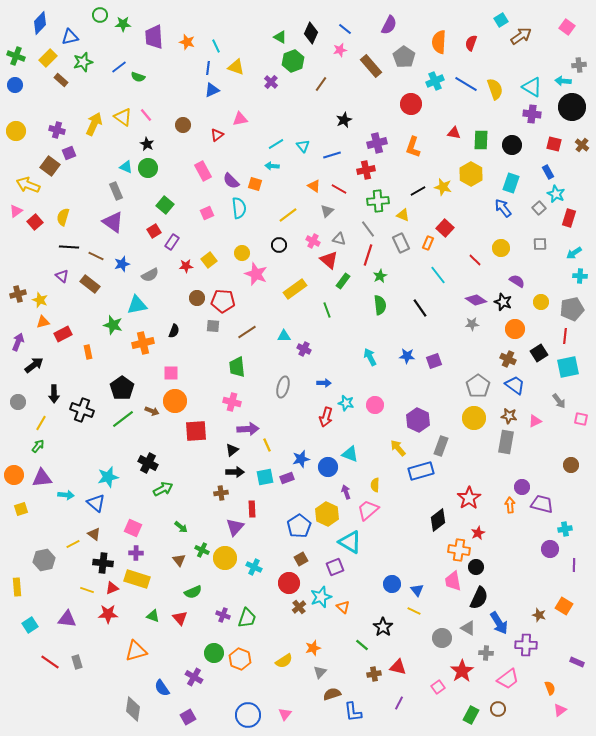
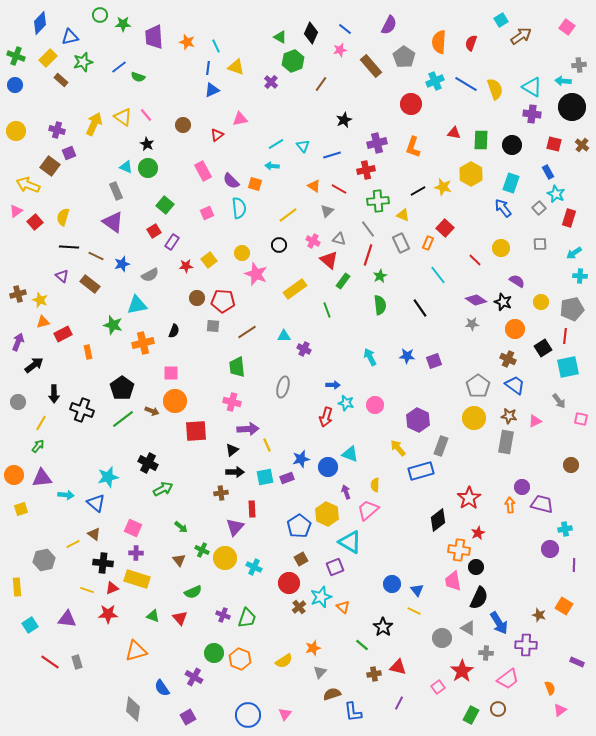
black square at (539, 353): moved 4 px right, 5 px up
blue arrow at (324, 383): moved 9 px right, 2 px down
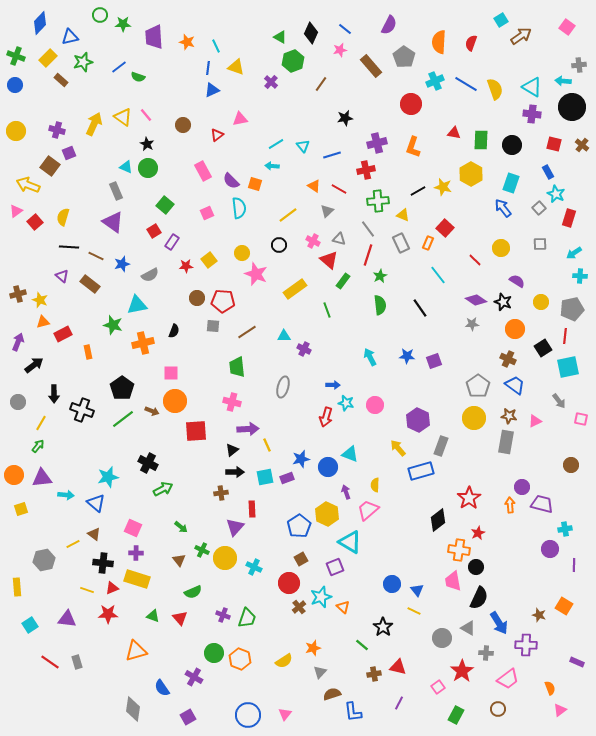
black star at (344, 120): moved 1 px right, 2 px up; rotated 14 degrees clockwise
green rectangle at (471, 715): moved 15 px left
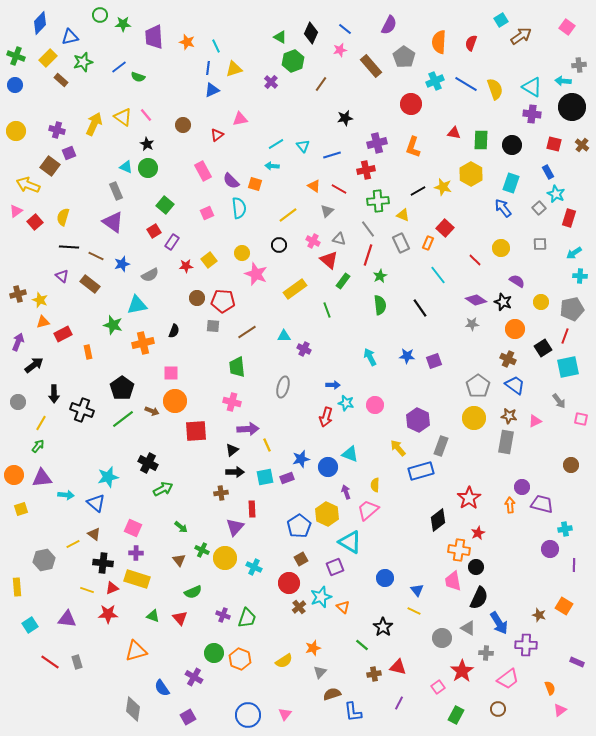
yellow triangle at (236, 67): moved 2 px left, 2 px down; rotated 36 degrees counterclockwise
red line at (565, 336): rotated 14 degrees clockwise
blue circle at (392, 584): moved 7 px left, 6 px up
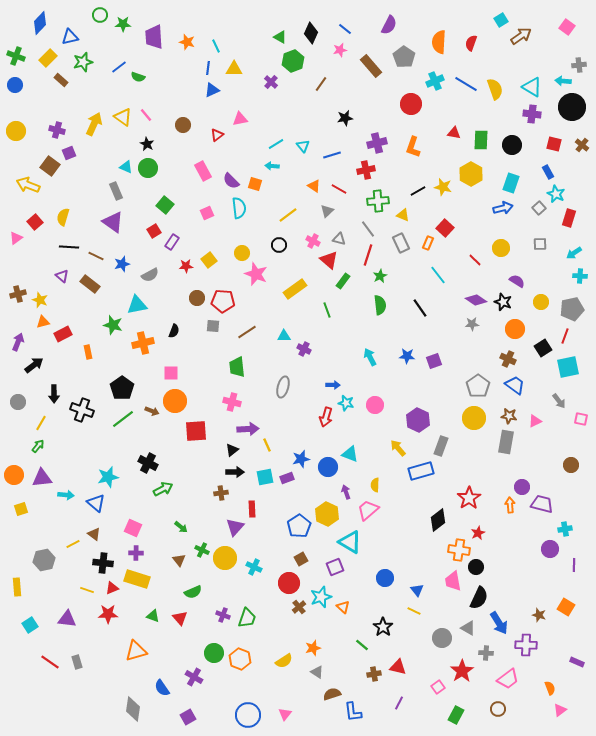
yellow triangle at (234, 69): rotated 18 degrees clockwise
blue arrow at (503, 208): rotated 114 degrees clockwise
pink triangle at (16, 211): moved 27 px down
orange square at (564, 606): moved 2 px right, 1 px down
gray triangle at (320, 672): moved 3 px left; rotated 40 degrees counterclockwise
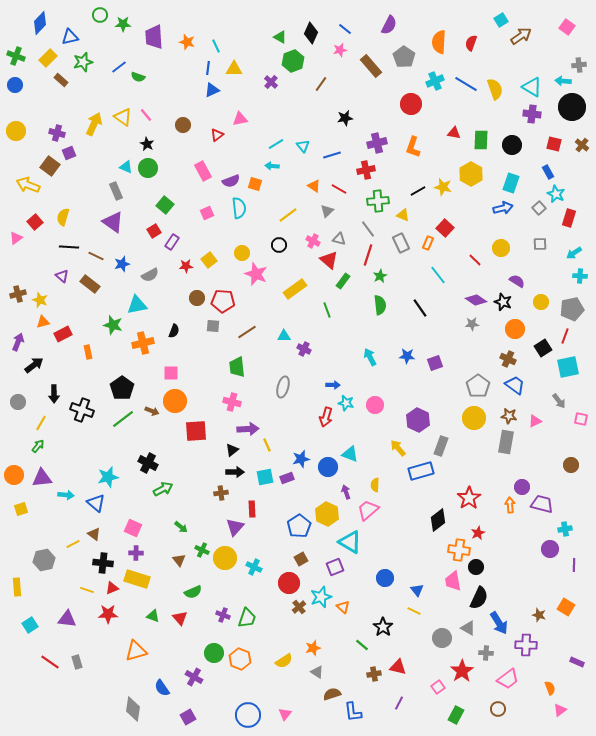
purple cross at (57, 130): moved 3 px down
purple semicircle at (231, 181): rotated 66 degrees counterclockwise
purple square at (434, 361): moved 1 px right, 2 px down
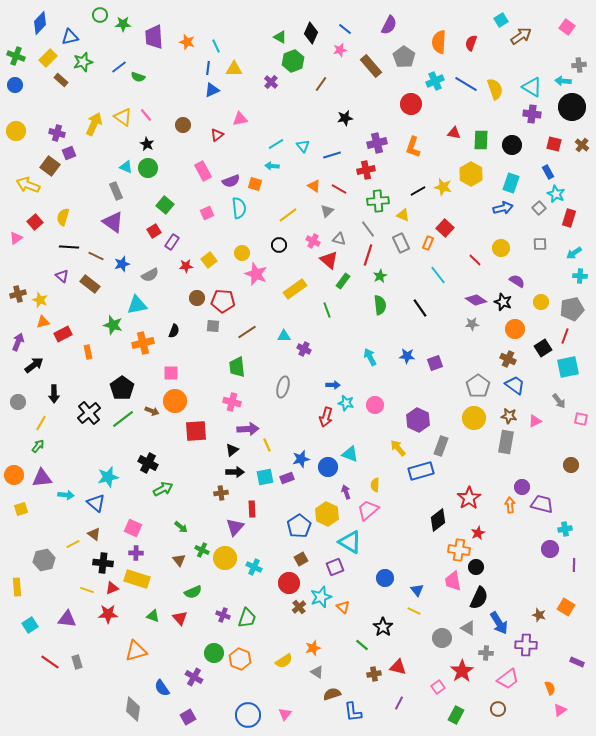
black cross at (82, 410): moved 7 px right, 3 px down; rotated 30 degrees clockwise
